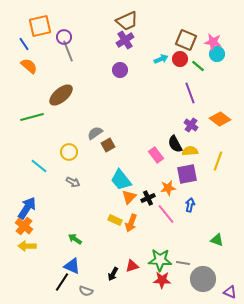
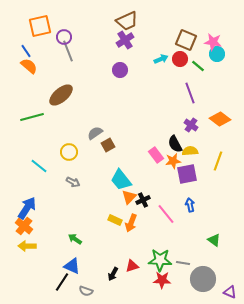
blue line at (24, 44): moved 2 px right, 7 px down
orange star at (168, 188): moved 5 px right, 27 px up
black cross at (148, 198): moved 5 px left, 2 px down
blue arrow at (190, 205): rotated 24 degrees counterclockwise
green triangle at (217, 240): moved 3 px left; rotated 16 degrees clockwise
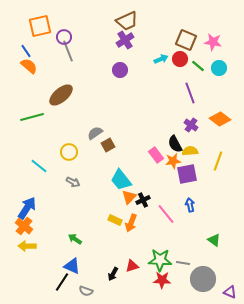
cyan circle at (217, 54): moved 2 px right, 14 px down
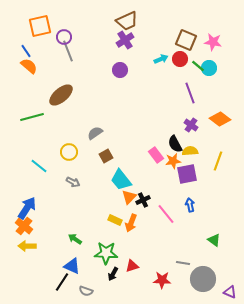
cyan circle at (219, 68): moved 10 px left
brown square at (108, 145): moved 2 px left, 11 px down
green star at (160, 260): moved 54 px left, 7 px up
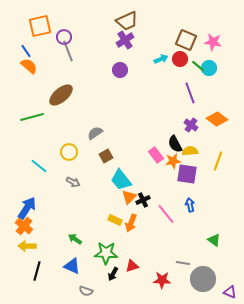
orange diamond at (220, 119): moved 3 px left
purple square at (187, 174): rotated 20 degrees clockwise
black line at (62, 282): moved 25 px left, 11 px up; rotated 18 degrees counterclockwise
